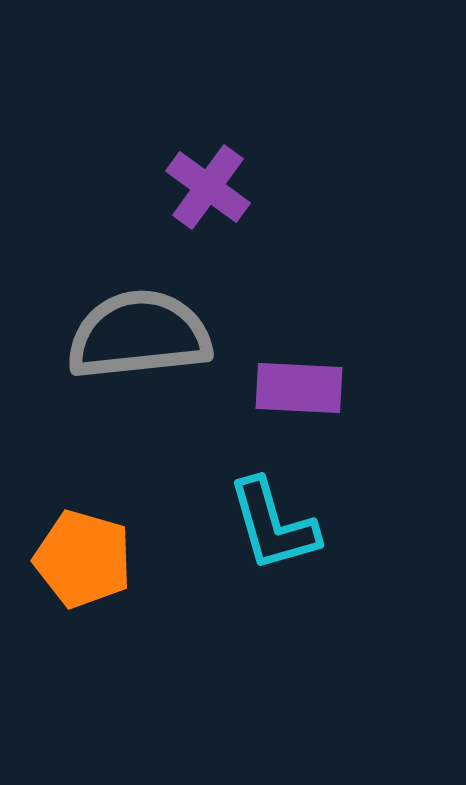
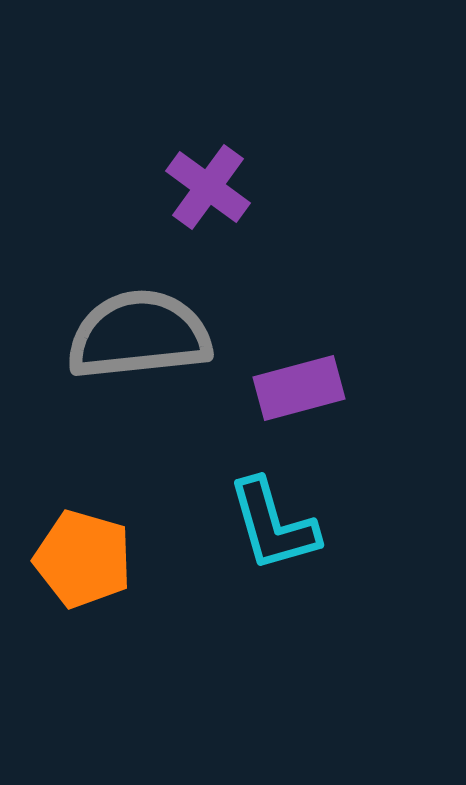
purple rectangle: rotated 18 degrees counterclockwise
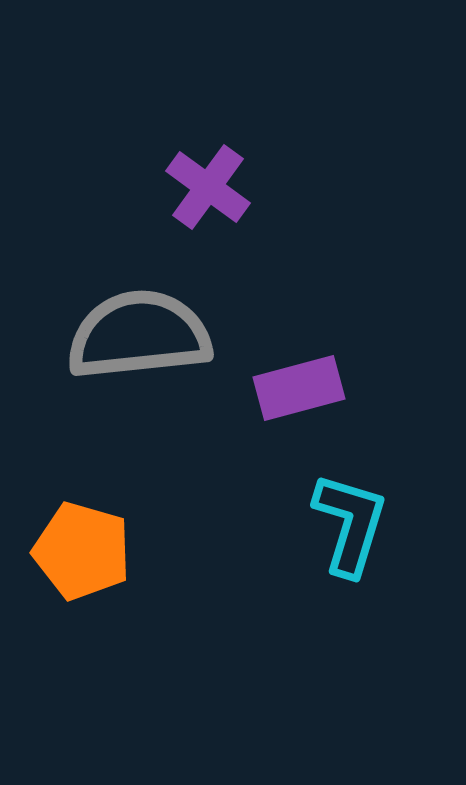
cyan L-shape: moved 77 px right, 1 px up; rotated 147 degrees counterclockwise
orange pentagon: moved 1 px left, 8 px up
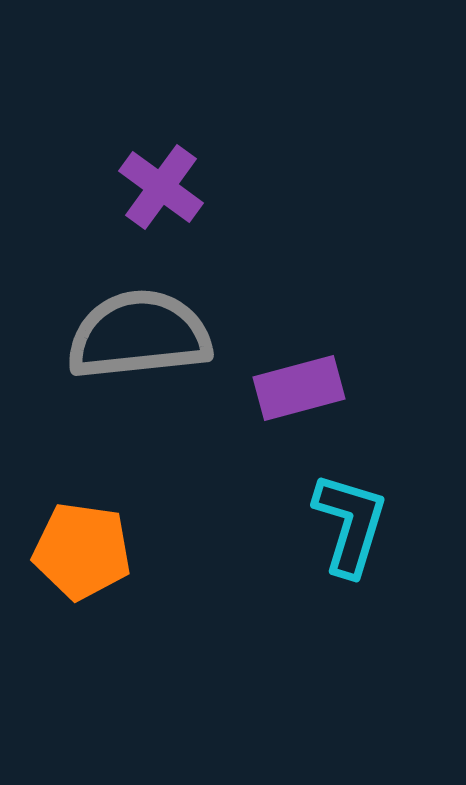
purple cross: moved 47 px left
orange pentagon: rotated 8 degrees counterclockwise
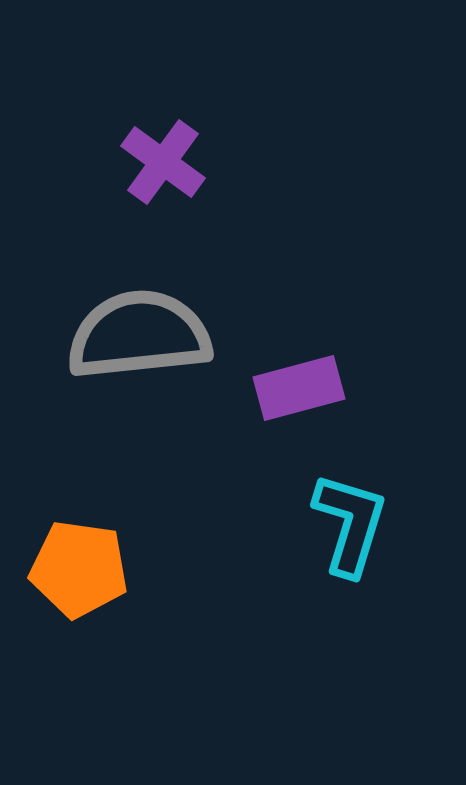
purple cross: moved 2 px right, 25 px up
orange pentagon: moved 3 px left, 18 px down
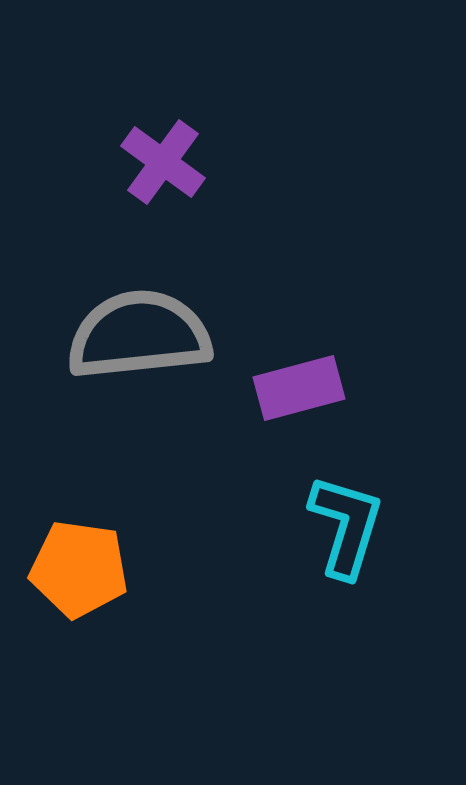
cyan L-shape: moved 4 px left, 2 px down
